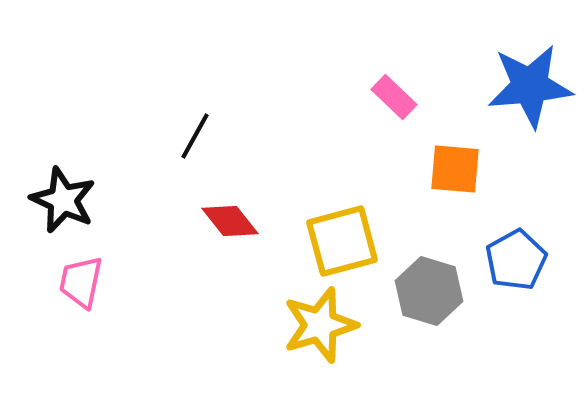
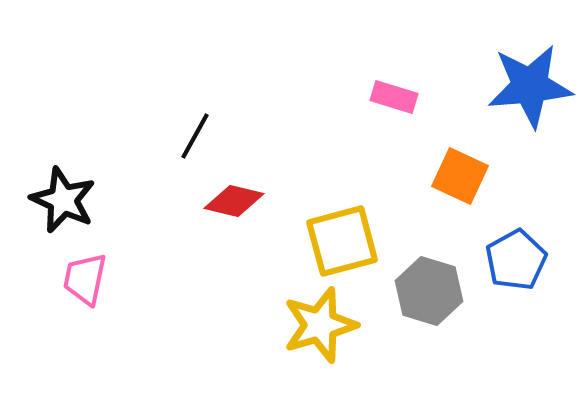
pink rectangle: rotated 27 degrees counterclockwise
orange square: moved 5 px right, 7 px down; rotated 20 degrees clockwise
red diamond: moved 4 px right, 20 px up; rotated 38 degrees counterclockwise
pink trapezoid: moved 4 px right, 3 px up
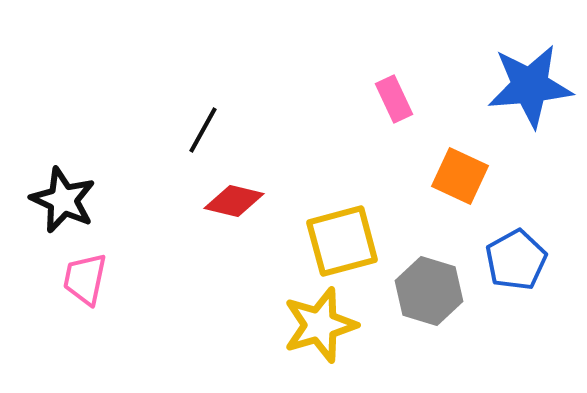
pink rectangle: moved 2 px down; rotated 48 degrees clockwise
black line: moved 8 px right, 6 px up
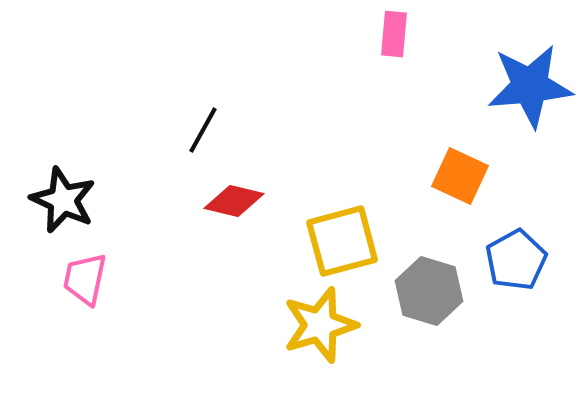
pink rectangle: moved 65 px up; rotated 30 degrees clockwise
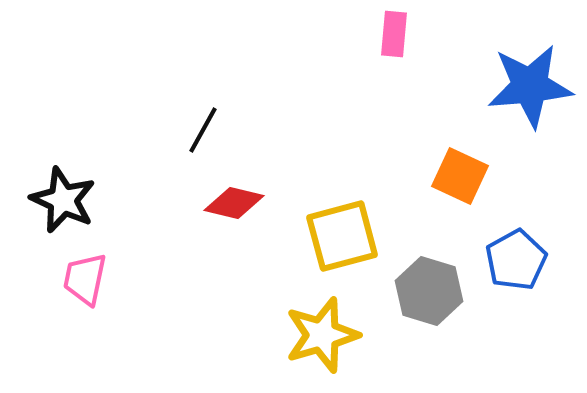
red diamond: moved 2 px down
yellow square: moved 5 px up
yellow star: moved 2 px right, 10 px down
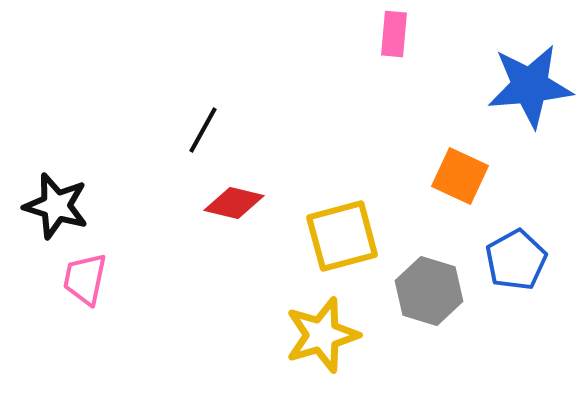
black star: moved 7 px left, 6 px down; rotated 8 degrees counterclockwise
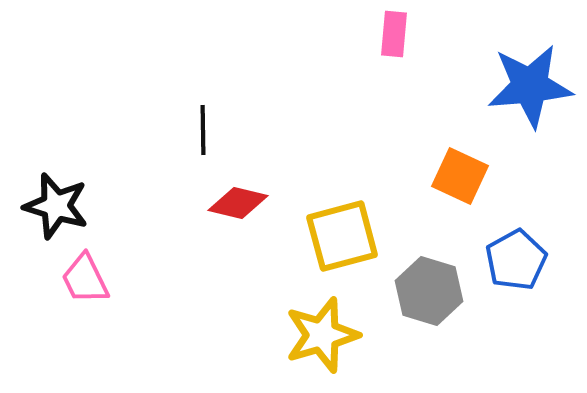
black line: rotated 30 degrees counterclockwise
red diamond: moved 4 px right
pink trapezoid: rotated 38 degrees counterclockwise
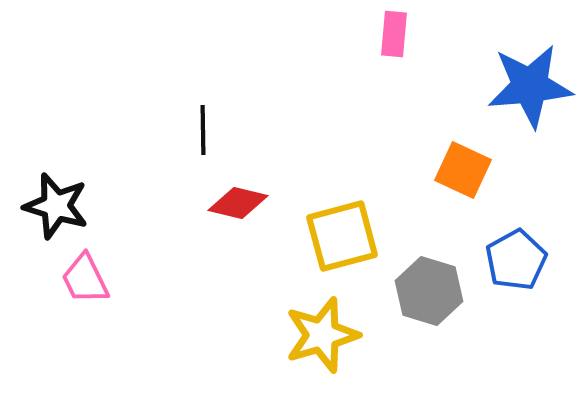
orange square: moved 3 px right, 6 px up
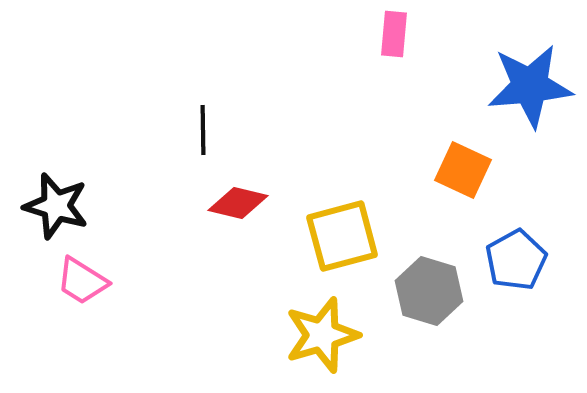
pink trapezoid: moved 3 px left, 2 px down; rotated 32 degrees counterclockwise
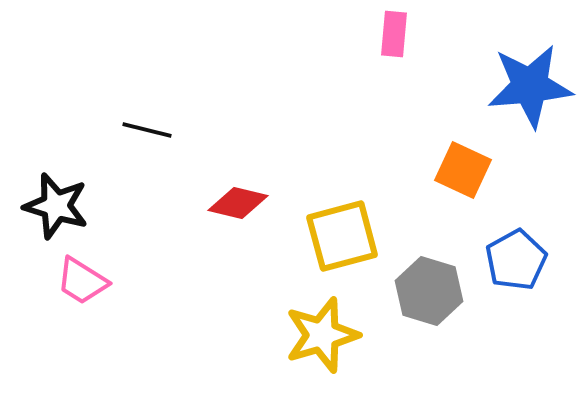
black line: moved 56 px left; rotated 75 degrees counterclockwise
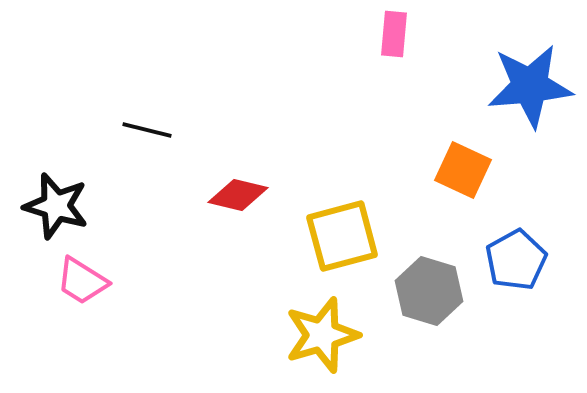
red diamond: moved 8 px up
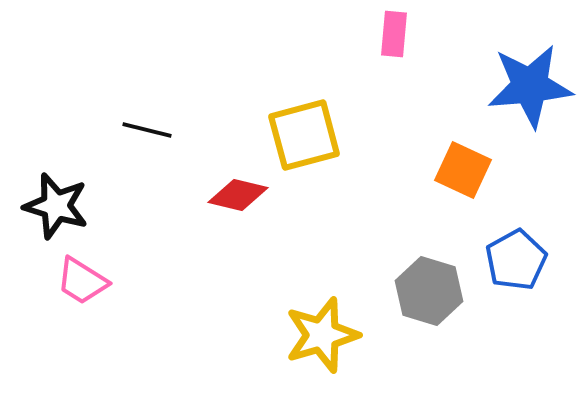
yellow square: moved 38 px left, 101 px up
